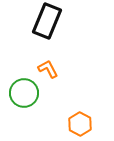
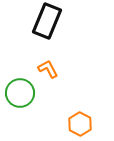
green circle: moved 4 px left
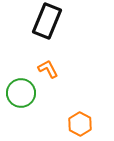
green circle: moved 1 px right
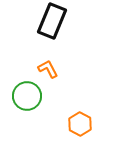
black rectangle: moved 5 px right
green circle: moved 6 px right, 3 px down
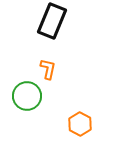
orange L-shape: rotated 40 degrees clockwise
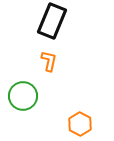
orange L-shape: moved 1 px right, 8 px up
green circle: moved 4 px left
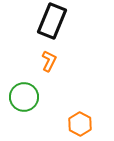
orange L-shape: rotated 15 degrees clockwise
green circle: moved 1 px right, 1 px down
